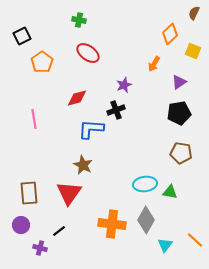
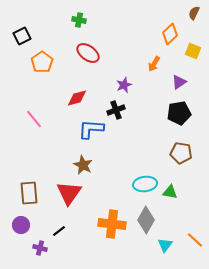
pink line: rotated 30 degrees counterclockwise
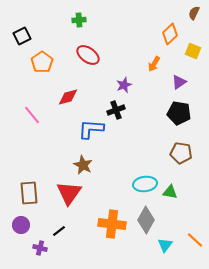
green cross: rotated 16 degrees counterclockwise
red ellipse: moved 2 px down
red diamond: moved 9 px left, 1 px up
black pentagon: rotated 20 degrees clockwise
pink line: moved 2 px left, 4 px up
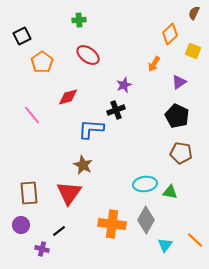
black pentagon: moved 2 px left, 3 px down; rotated 15 degrees clockwise
purple cross: moved 2 px right, 1 px down
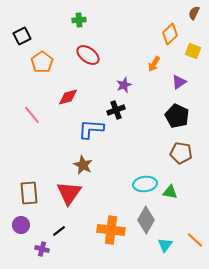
orange cross: moved 1 px left, 6 px down
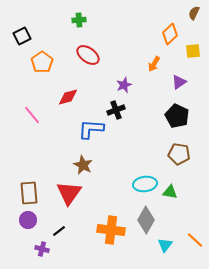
yellow square: rotated 28 degrees counterclockwise
brown pentagon: moved 2 px left, 1 px down
purple circle: moved 7 px right, 5 px up
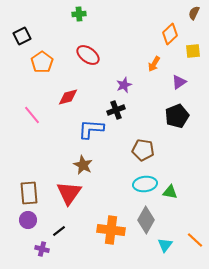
green cross: moved 6 px up
black pentagon: rotated 25 degrees clockwise
brown pentagon: moved 36 px left, 4 px up
